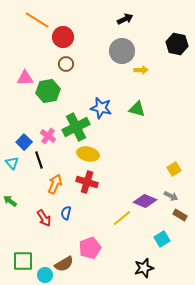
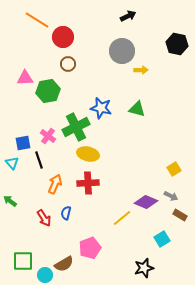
black arrow: moved 3 px right, 3 px up
brown circle: moved 2 px right
blue square: moved 1 px left, 1 px down; rotated 35 degrees clockwise
red cross: moved 1 px right, 1 px down; rotated 20 degrees counterclockwise
purple diamond: moved 1 px right, 1 px down
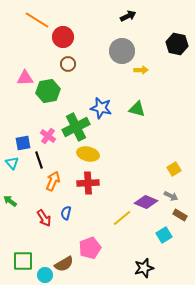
orange arrow: moved 2 px left, 3 px up
cyan square: moved 2 px right, 4 px up
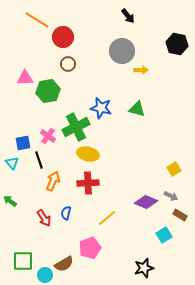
black arrow: rotated 77 degrees clockwise
yellow line: moved 15 px left
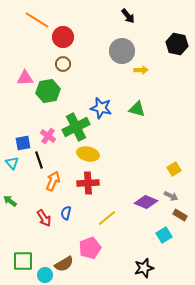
brown circle: moved 5 px left
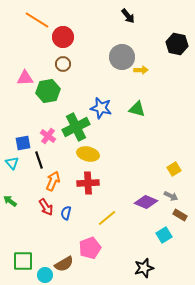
gray circle: moved 6 px down
red arrow: moved 2 px right, 11 px up
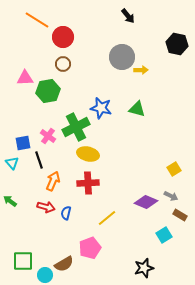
red arrow: rotated 42 degrees counterclockwise
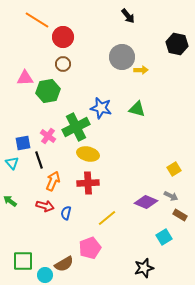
red arrow: moved 1 px left, 1 px up
cyan square: moved 2 px down
